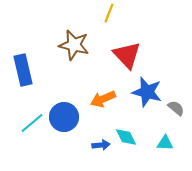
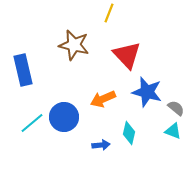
cyan diamond: moved 3 px right, 4 px up; rotated 40 degrees clockwise
cyan triangle: moved 8 px right, 12 px up; rotated 18 degrees clockwise
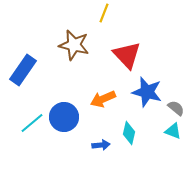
yellow line: moved 5 px left
blue rectangle: rotated 48 degrees clockwise
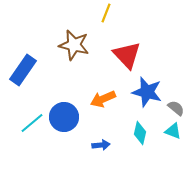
yellow line: moved 2 px right
cyan diamond: moved 11 px right
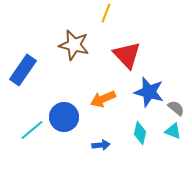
blue star: moved 2 px right
cyan line: moved 7 px down
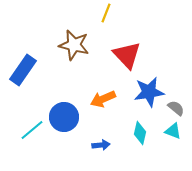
blue star: rotated 24 degrees counterclockwise
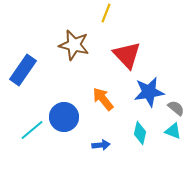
orange arrow: rotated 75 degrees clockwise
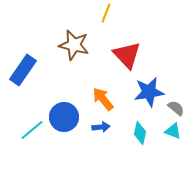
blue arrow: moved 18 px up
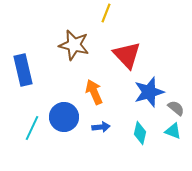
blue rectangle: rotated 48 degrees counterclockwise
blue star: rotated 8 degrees counterclockwise
orange arrow: moved 9 px left, 7 px up; rotated 15 degrees clockwise
cyan line: moved 2 px up; rotated 25 degrees counterclockwise
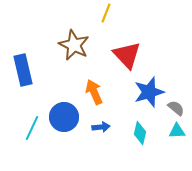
brown star: rotated 12 degrees clockwise
cyan triangle: moved 4 px right; rotated 24 degrees counterclockwise
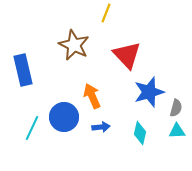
orange arrow: moved 2 px left, 4 px down
gray semicircle: rotated 66 degrees clockwise
